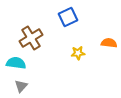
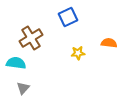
gray triangle: moved 2 px right, 2 px down
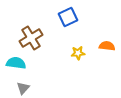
orange semicircle: moved 2 px left, 3 px down
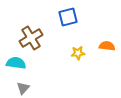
blue square: rotated 12 degrees clockwise
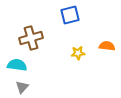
blue square: moved 2 px right, 2 px up
brown cross: rotated 15 degrees clockwise
cyan semicircle: moved 1 px right, 2 px down
gray triangle: moved 1 px left, 1 px up
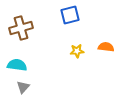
brown cross: moved 10 px left, 10 px up
orange semicircle: moved 1 px left, 1 px down
yellow star: moved 1 px left, 2 px up
gray triangle: moved 1 px right
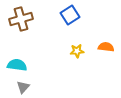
blue square: rotated 18 degrees counterclockwise
brown cross: moved 9 px up
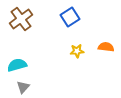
blue square: moved 2 px down
brown cross: rotated 20 degrees counterclockwise
cyan semicircle: rotated 24 degrees counterclockwise
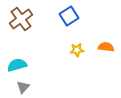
blue square: moved 1 px left, 1 px up
yellow star: moved 1 px up
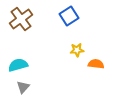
orange semicircle: moved 10 px left, 17 px down
cyan semicircle: moved 1 px right
